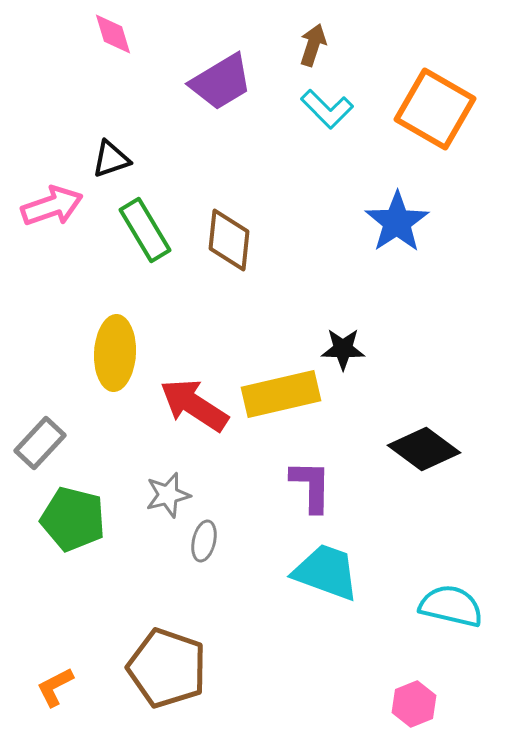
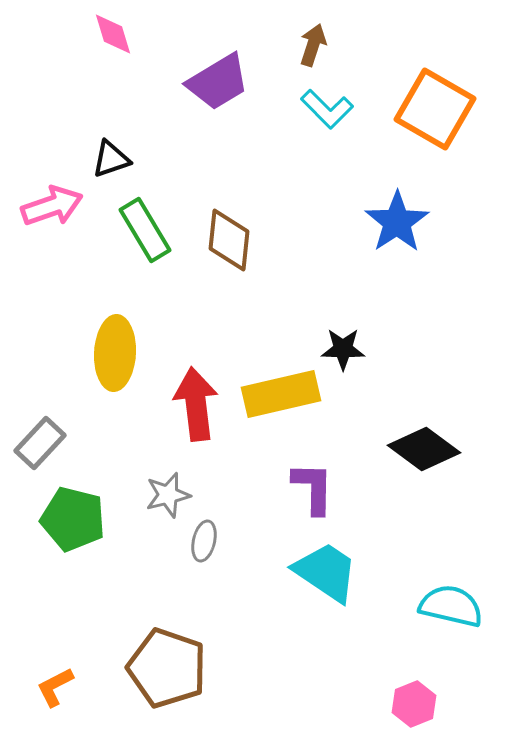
purple trapezoid: moved 3 px left
red arrow: moved 2 px right, 1 px up; rotated 50 degrees clockwise
purple L-shape: moved 2 px right, 2 px down
cyan trapezoid: rotated 14 degrees clockwise
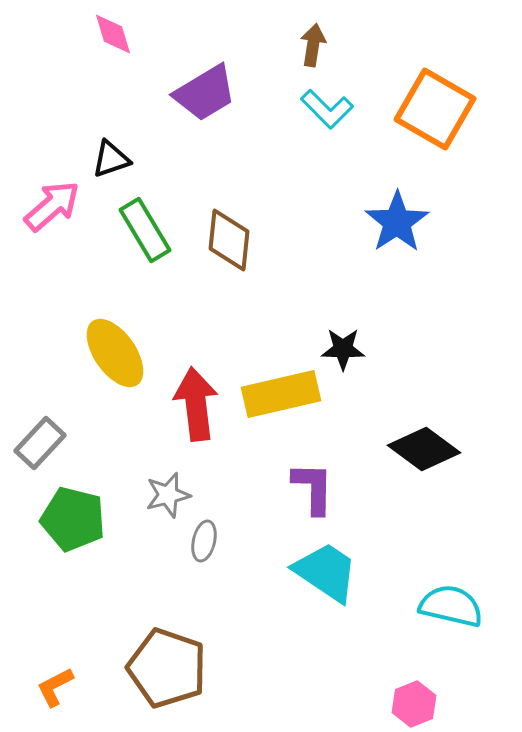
brown arrow: rotated 9 degrees counterclockwise
purple trapezoid: moved 13 px left, 11 px down
pink arrow: rotated 22 degrees counterclockwise
yellow ellipse: rotated 38 degrees counterclockwise
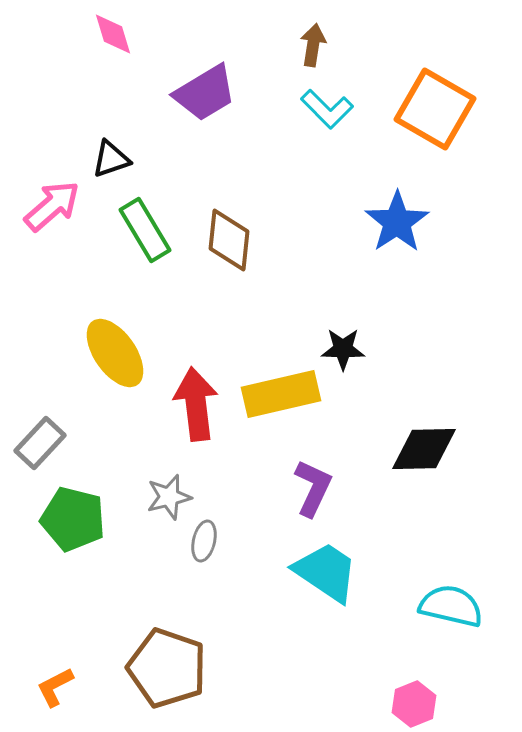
black diamond: rotated 38 degrees counterclockwise
purple L-shape: rotated 24 degrees clockwise
gray star: moved 1 px right, 2 px down
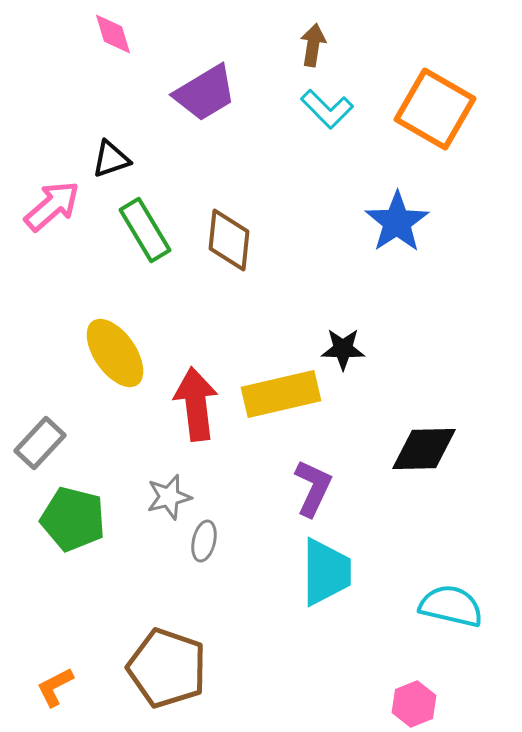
cyan trapezoid: rotated 56 degrees clockwise
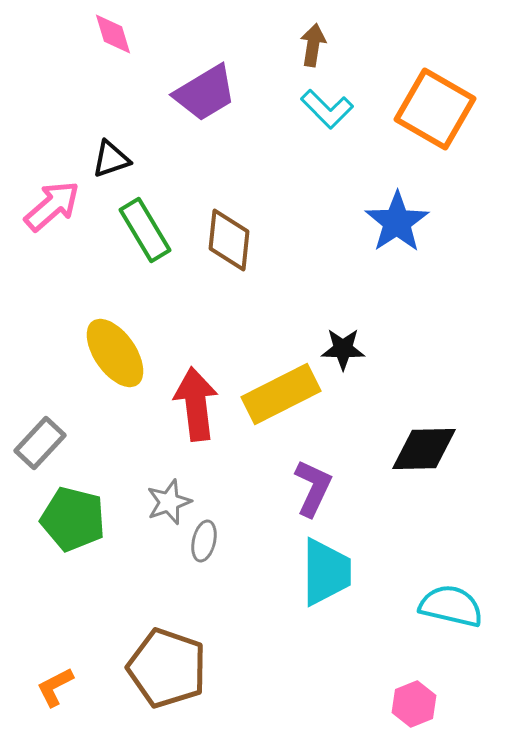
yellow rectangle: rotated 14 degrees counterclockwise
gray star: moved 5 px down; rotated 6 degrees counterclockwise
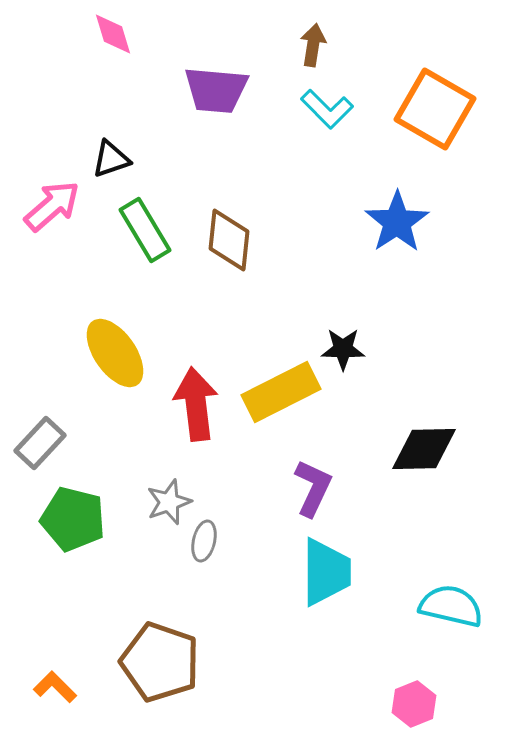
purple trapezoid: moved 11 px right, 3 px up; rotated 36 degrees clockwise
yellow rectangle: moved 2 px up
brown pentagon: moved 7 px left, 6 px up
orange L-shape: rotated 72 degrees clockwise
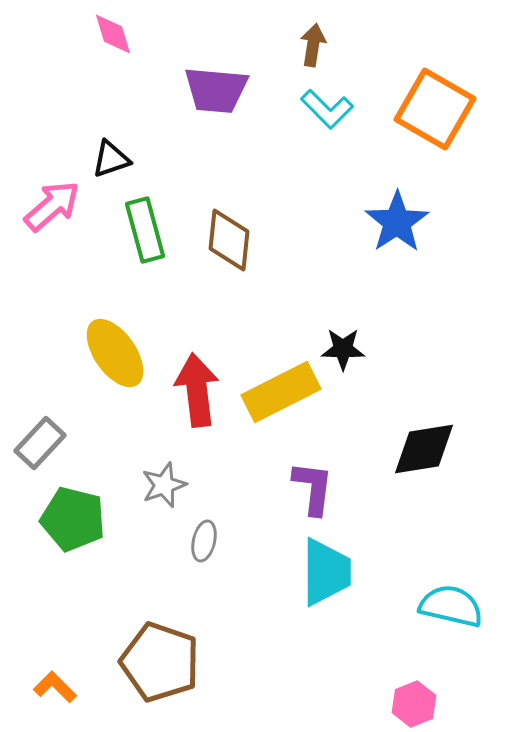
green rectangle: rotated 16 degrees clockwise
red arrow: moved 1 px right, 14 px up
black diamond: rotated 8 degrees counterclockwise
purple L-shape: rotated 18 degrees counterclockwise
gray star: moved 5 px left, 17 px up
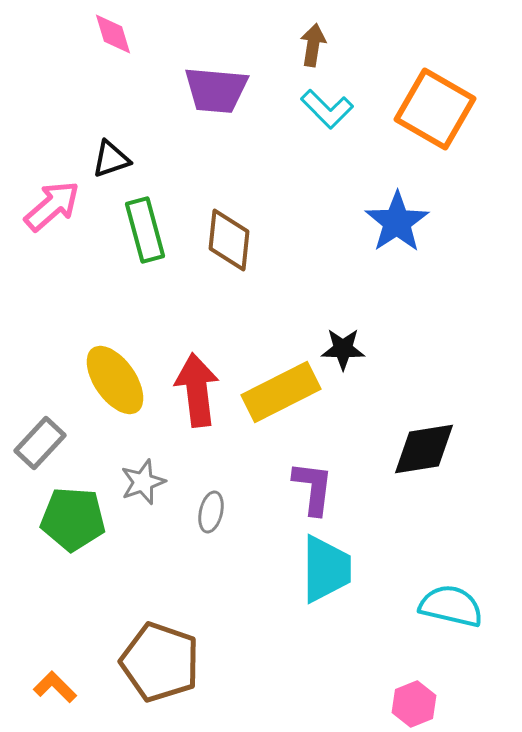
yellow ellipse: moved 27 px down
gray star: moved 21 px left, 3 px up
green pentagon: rotated 10 degrees counterclockwise
gray ellipse: moved 7 px right, 29 px up
cyan trapezoid: moved 3 px up
